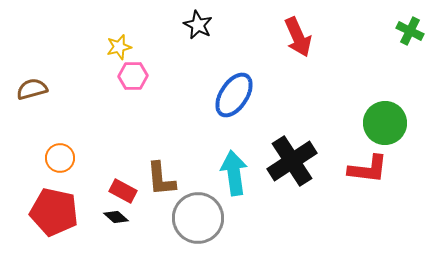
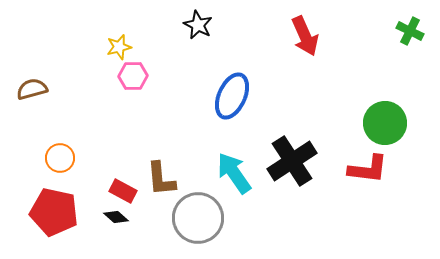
red arrow: moved 7 px right, 1 px up
blue ellipse: moved 2 px left, 1 px down; rotated 9 degrees counterclockwise
cyan arrow: rotated 27 degrees counterclockwise
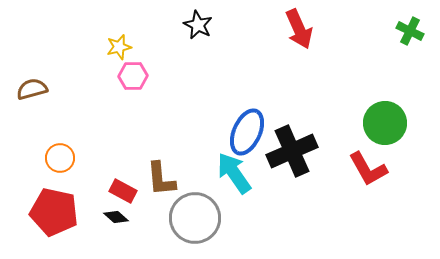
red arrow: moved 6 px left, 7 px up
blue ellipse: moved 15 px right, 36 px down
black cross: moved 10 px up; rotated 9 degrees clockwise
red L-shape: rotated 54 degrees clockwise
gray circle: moved 3 px left
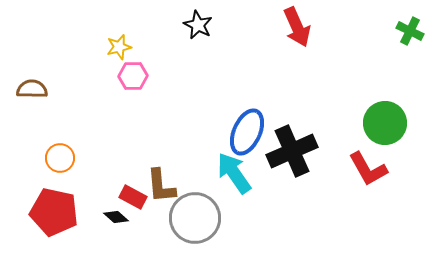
red arrow: moved 2 px left, 2 px up
brown semicircle: rotated 16 degrees clockwise
brown L-shape: moved 7 px down
red rectangle: moved 10 px right, 6 px down
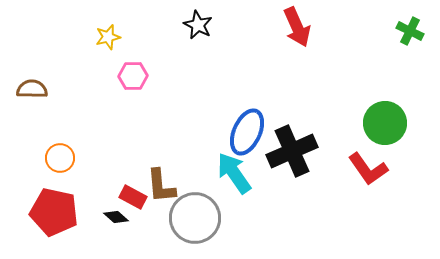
yellow star: moved 11 px left, 10 px up
red L-shape: rotated 6 degrees counterclockwise
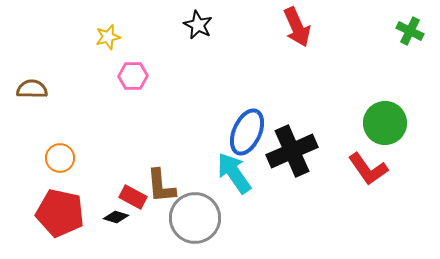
red pentagon: moved 6 px right, 1 px down
black diamond: rotated 25 degrees counterclockwise
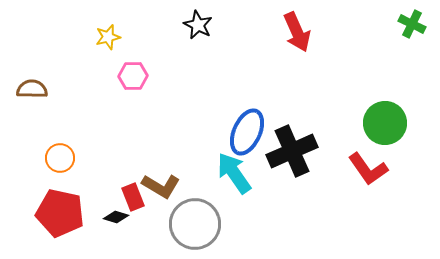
red arrow: moved 5 px down
green cross: moved 2 px right, 7 px up
brown L-shape: rotated 54 degrees counterclockwise
red rectangle: rotated 40 degrees clockwise
gray circle: moved 6 px down
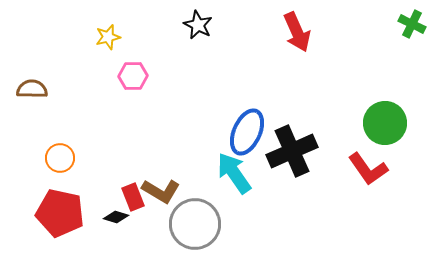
brown L-shape: moved 5 px down
